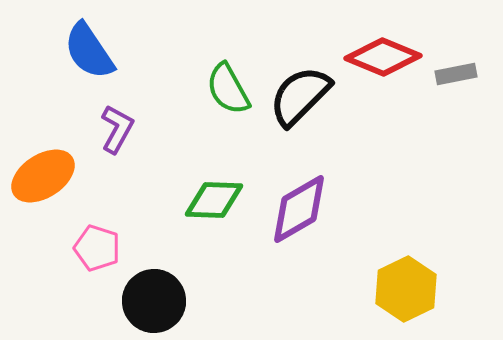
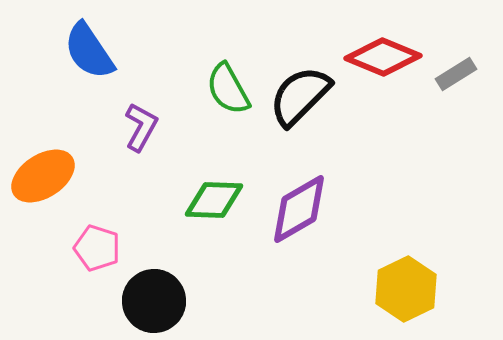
gray rectangle: rotated 21 degrees counterclockwise
purple L-shape: moved 24 px right, 2 px up
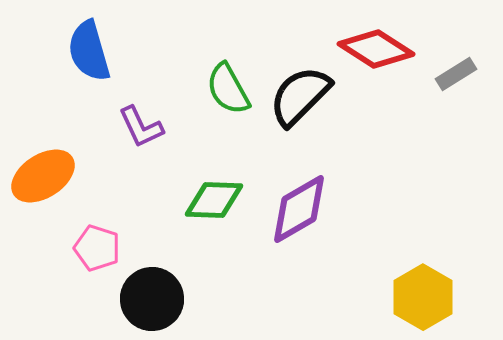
blue semicircle: rotated 18 degrees clockwise
red diamond: moved 7 px left, 8 px up; rotated 10 degrees clockwise
purple L-shape: rotated 126 degrees clockwise
yellow hexagon: moved 17 px right, 8 px down; rotated 4 degrees counterclockwise
black circle: moved 2 px left, 2 px up
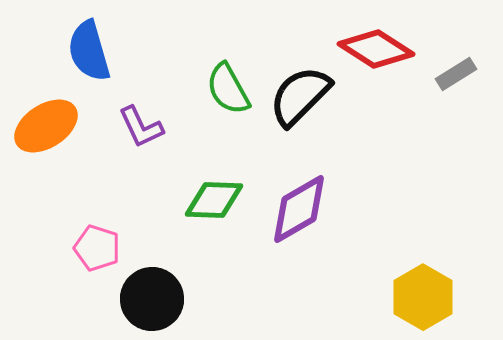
orange ellipse: moved 3 px right, 50 px up
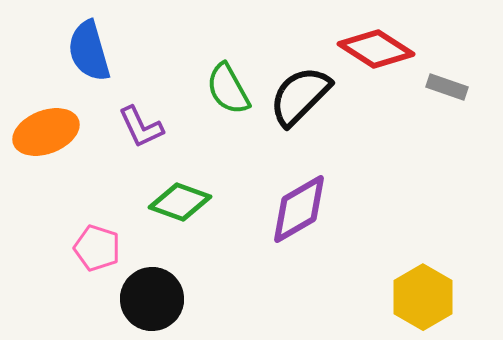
gray rectangle: moved 9 px left, 13 px down; rotated 51 degrees clockwise
orange ellipse: moved 6 px down; rotated 12 degrees clockwise
green diamond: moved 34 px left, 2 px down; rotated 18 degrees clockwise
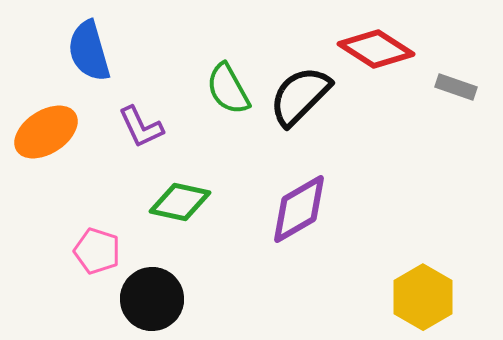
gray rectangle: moved 9 px right
orange ellipse: rotated 12 degrees counterclockwise
green diamond: rotated 8 degrees counterclockwise
pink pentagon: moved 3 px down
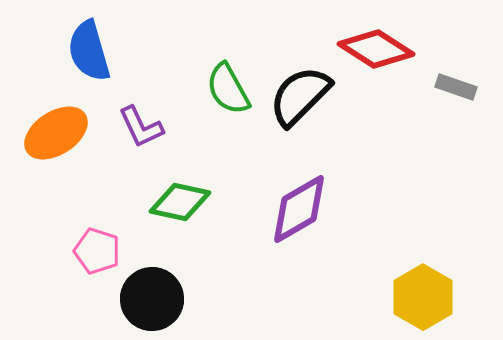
orange ellipse: moved 10 px right, 1 px down
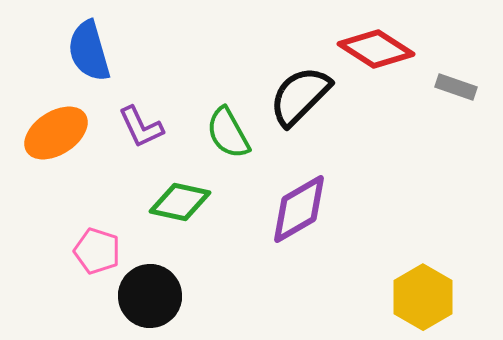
green semicircle: moved 44 px down
black circle: moved 2 px left, 3 px up
